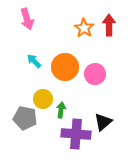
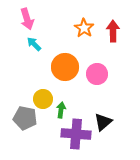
red arrow: moved 4 px right, 6 px down
cyan arrow: moved 17 px up
pink circle: moved 2 px right
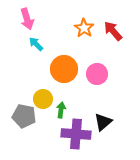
red arrow: rotated 40 degrees counterclockwise
cyan arrow: moved 2 px right
orange circle: moved 1 px left, 2 px down
gray pentagon: moved 1 px left, 2 px up
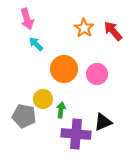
black triangle: rotated 18 degrees clockwise
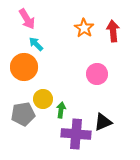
pink arrow: rotated 15 degrees counterclockwise
red arrow: rotated 35 degrees clockwise
orange circle: moved 40 px left, 2 px up
gray pentagon: moved 1 px left, 2 px up; rotated 20 degrees counterclockwise
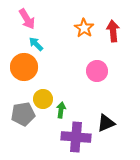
pink circle: moved 3 px up
black triangle: moved 3 px right, 1 px down
purple cross: moved 3 px down
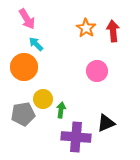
orange star: moved 2 px right
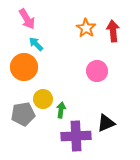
purple cross: moved 1 px up; rotated 8 degrees counterclockwise
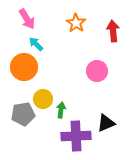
orange star: moved 10 px left, 5 px up
